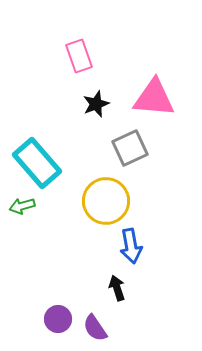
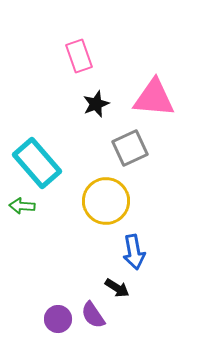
green arrow: rotated 20 degrees clockwise
blue arrow: moved 3 px right, 6 px down
black arrow: rotated 140 degrees clockwise
purple semicircle: moved 2 px left, 13 px up
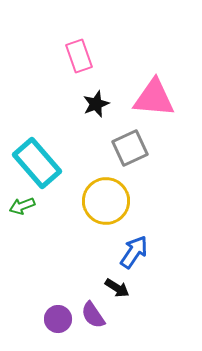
green arrow: rotated 25 degrees counterclockwise
blue arrow: rotated 136 degrees counterclockwise
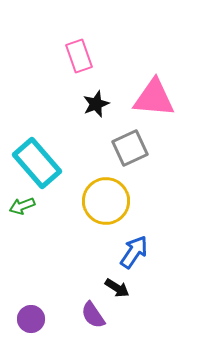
purple circle: moved 27 px left
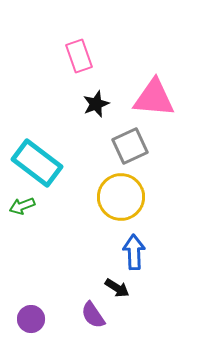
gray square: moved 2 px up
cyan rectangle: rotated 12 degrees counterclockwise
yellow circle: moved 15 px right, 4 px up
blue arrow: rotated 36 degrees counterclockwise
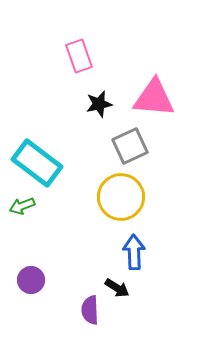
black star: moved 3 px right; rotated 8 degrees clockwise
purple semicircle: moved 3 px left, 5 px up; rotated 32 degrees clockwise
purple circle: moved 39 px up
